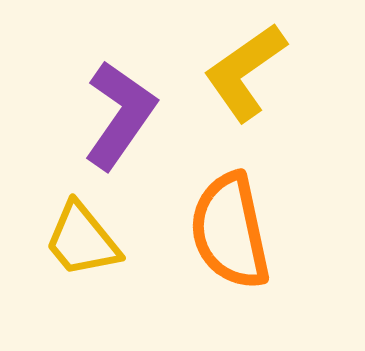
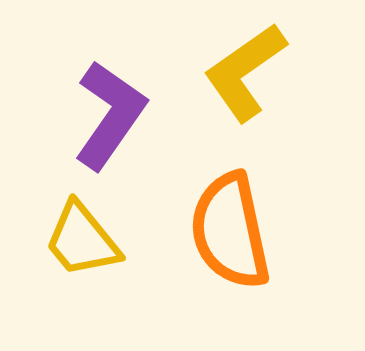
purple L-shape: moved 10 px left
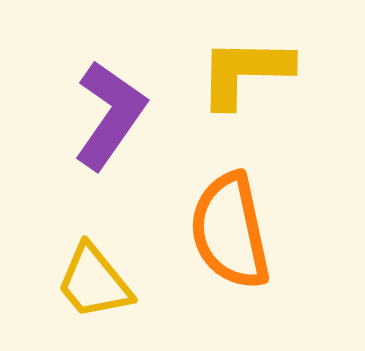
yellow L-shape: rotated 36 degrees clockwise
yellow trapezoid: moved 12 px right, 42 px down
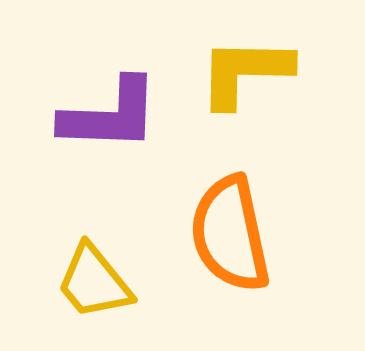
purple L-shape: rotated 57 degrees clockwise
orange semicircle: moved 3 px down
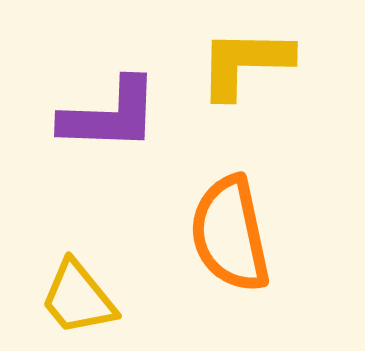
yellow L-shape: moved 9 px up
yellow trapezoid: moved 16 px left, 16 px down
